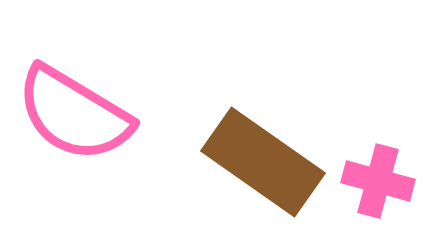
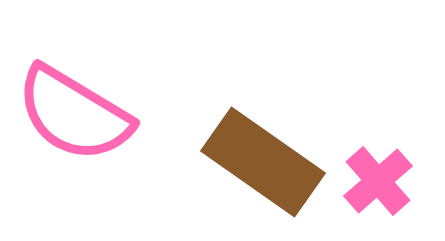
pink cross: rotated 34 degrees clockwise
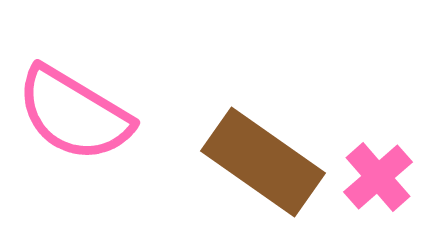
pink cross: moved 4 px up
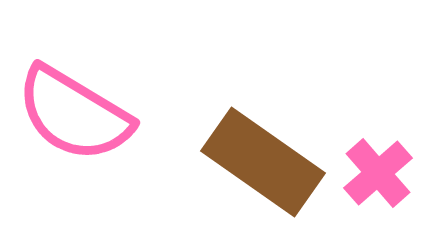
pink cross: moved 4 px up
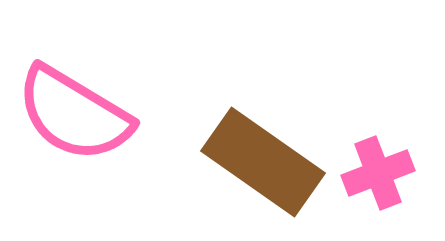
pink cross: rotated 20 degrees clockwise
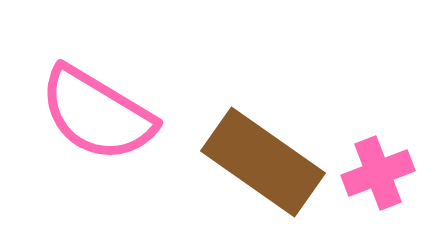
pink semicircle: moved 23 px right
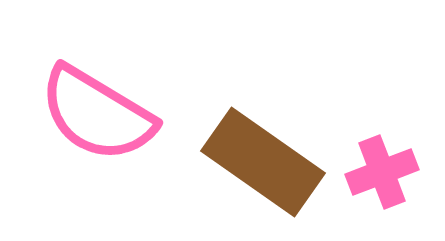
pink cross: moved 4 px right, 1 px up
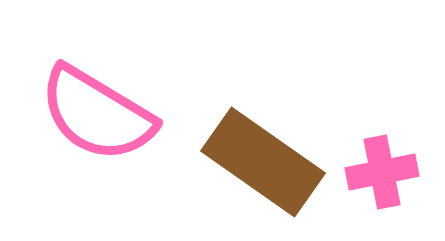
pink cross: rotated 10 degrees clockwise
